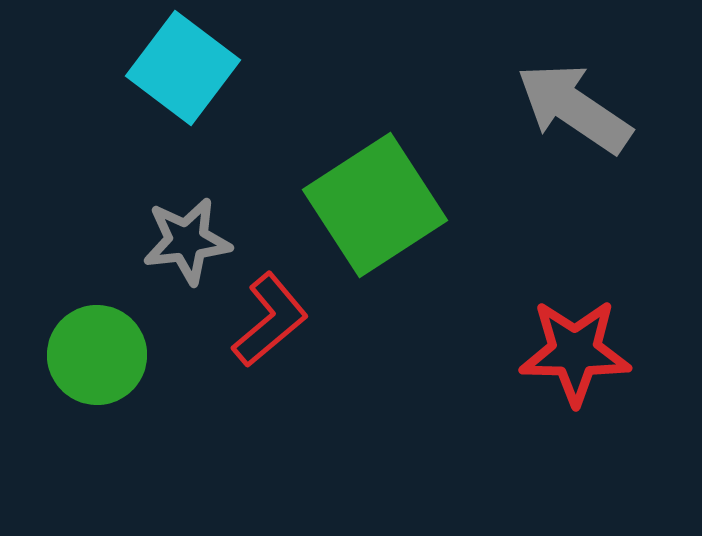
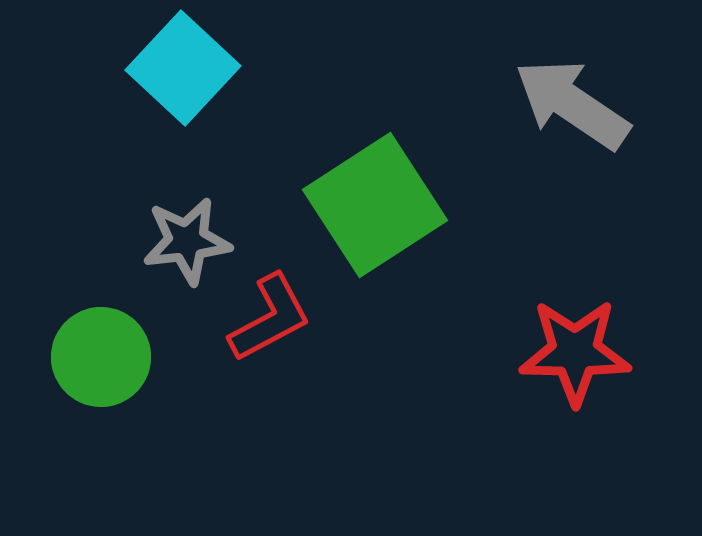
cyan square: rotated 6 degrees clockwise
gray arrow: moved 2 px left, 4 px up
red L-shape: moved 2 px up; rotated 12 degrees clockwise
green circle: moved 4 px right, 2 px down
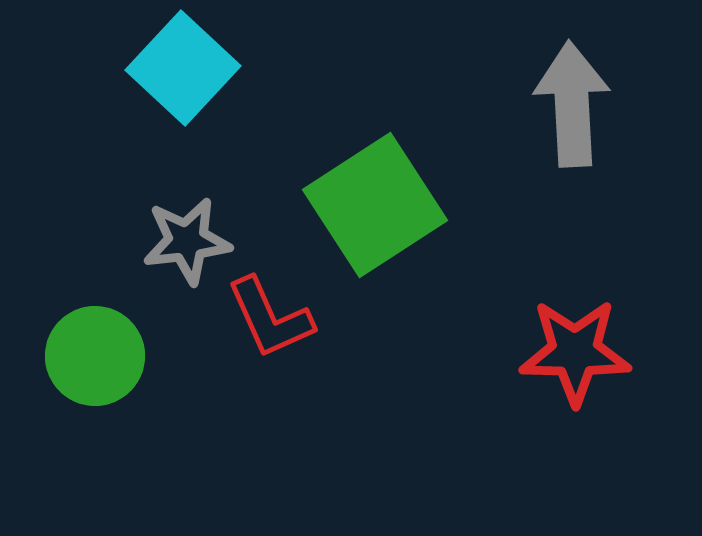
gray arrow: rotated 53 degrees clockwise
red L-shape: rotated 94 degrees clockwise
green circle: moved 6 px left, 1 px up
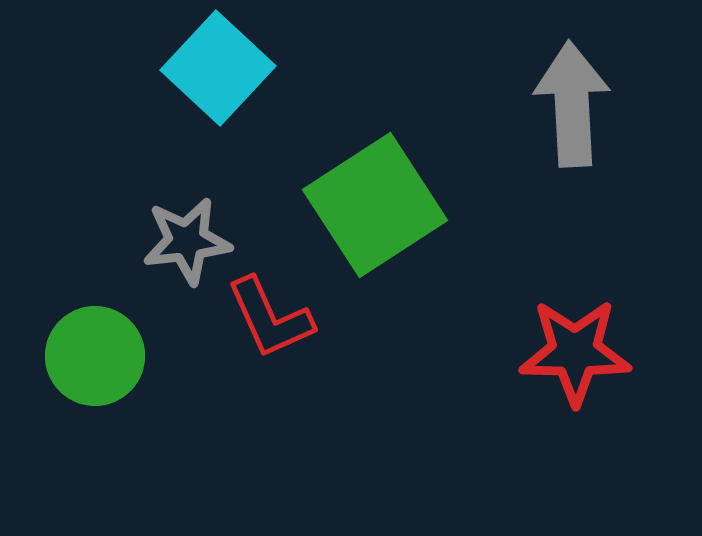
cyan square: moved 35 px right
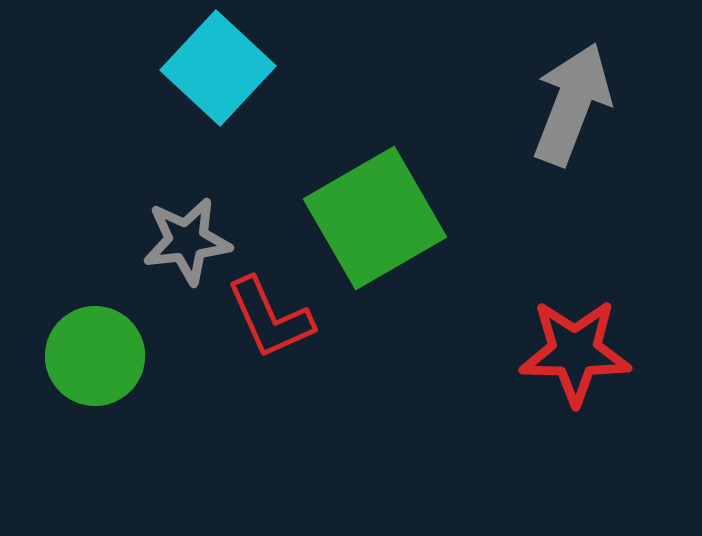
gray arrow: rotated 24 degrees clockwise
green square: moved 13 px down; rotated 3 degrees clockwise
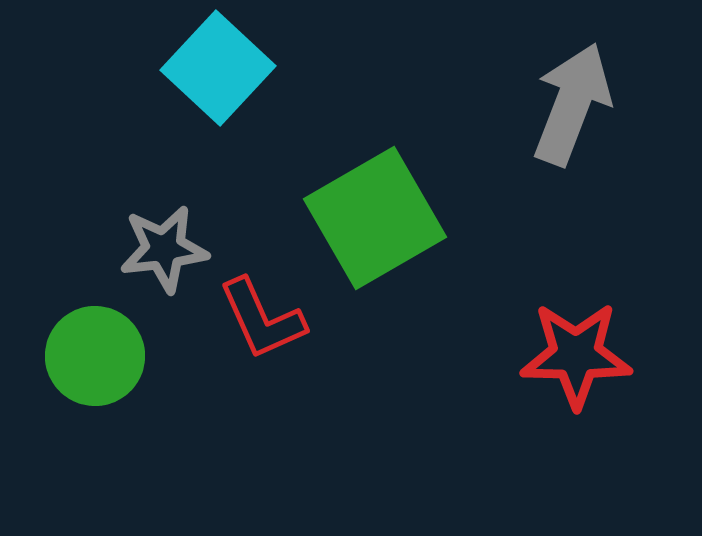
gray star: moved 23 px left, 8 px down
red L-shape: moved 8 px left, 1 px down
red star: moved 1 px right, 3 px down
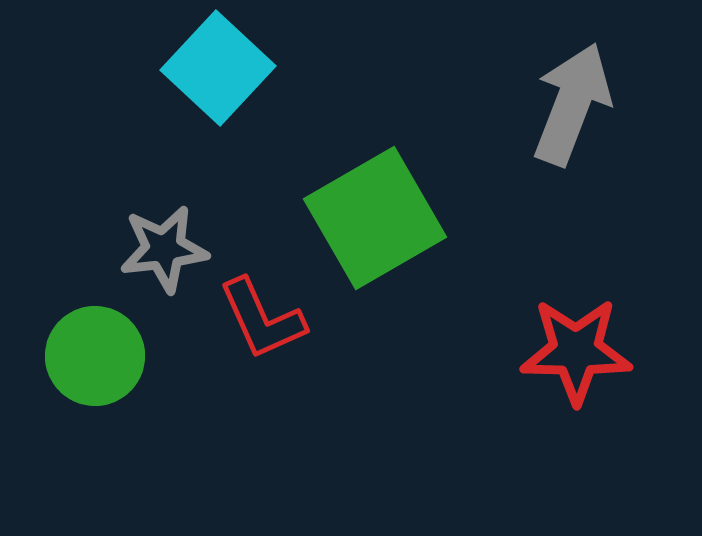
red star: moved 4 px up
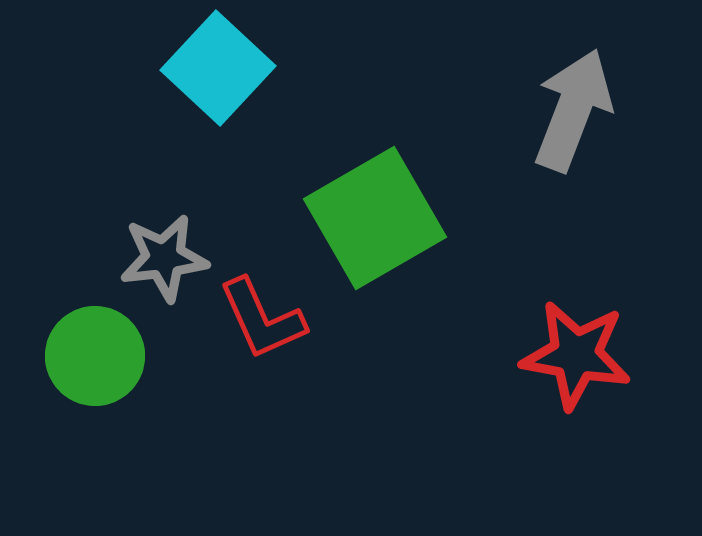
gray arrow: moved 1 px right, 6 px down
gray star: moved 9 px down
red star: moved 4 px down; rotated 9 degrees clockwise
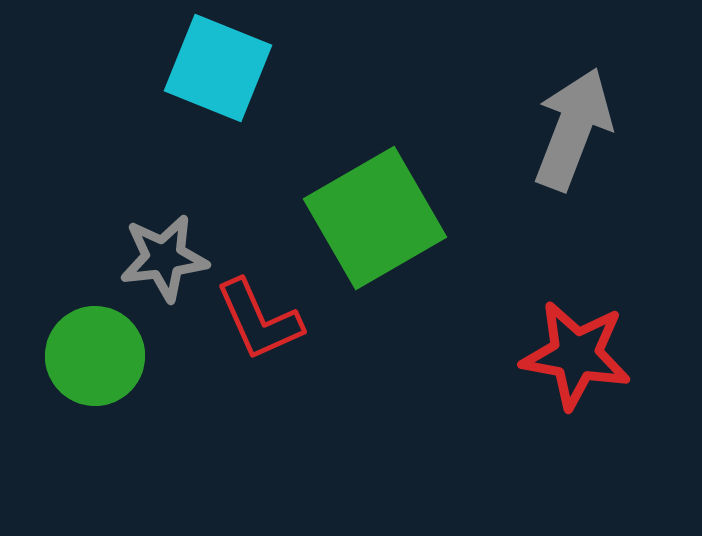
cyan square: rotated 21 degrees counterclockwise
gray arrow: moved 19 px down
red L-shape: moved 3 px left, 1 px down
